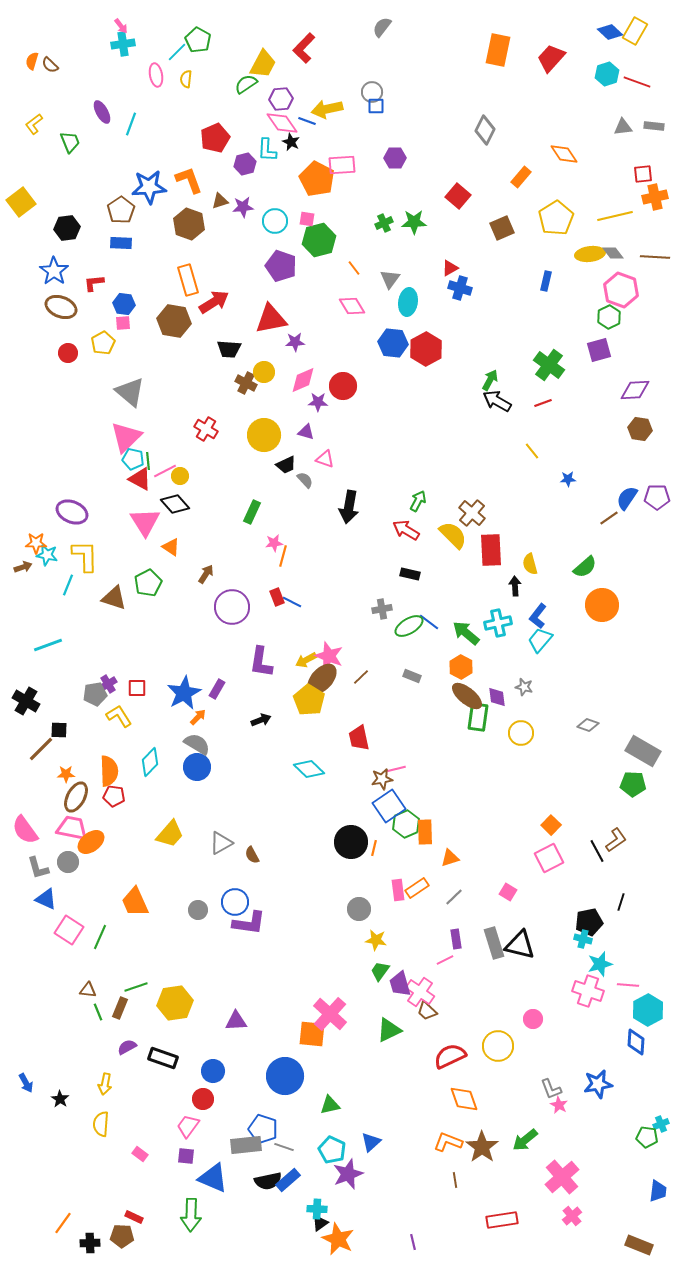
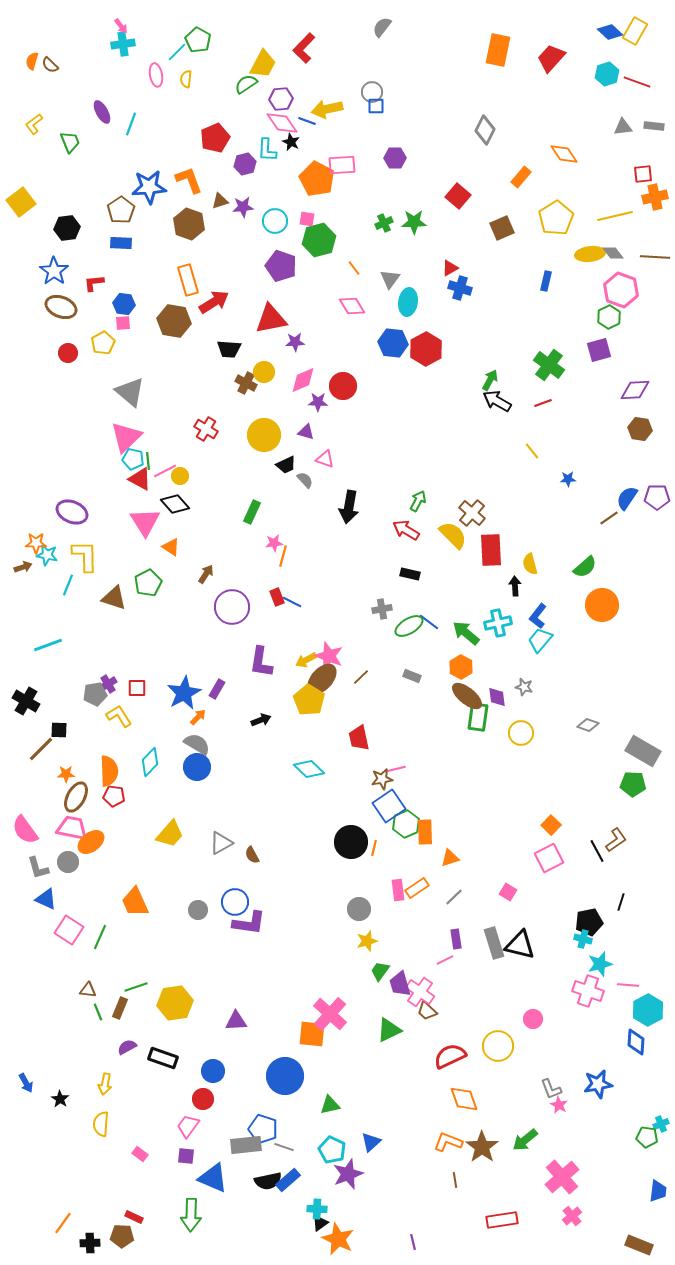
yellow star at (376, 940): moved 9 px left, 1 px down; rotated 25 degrees counterclockwise
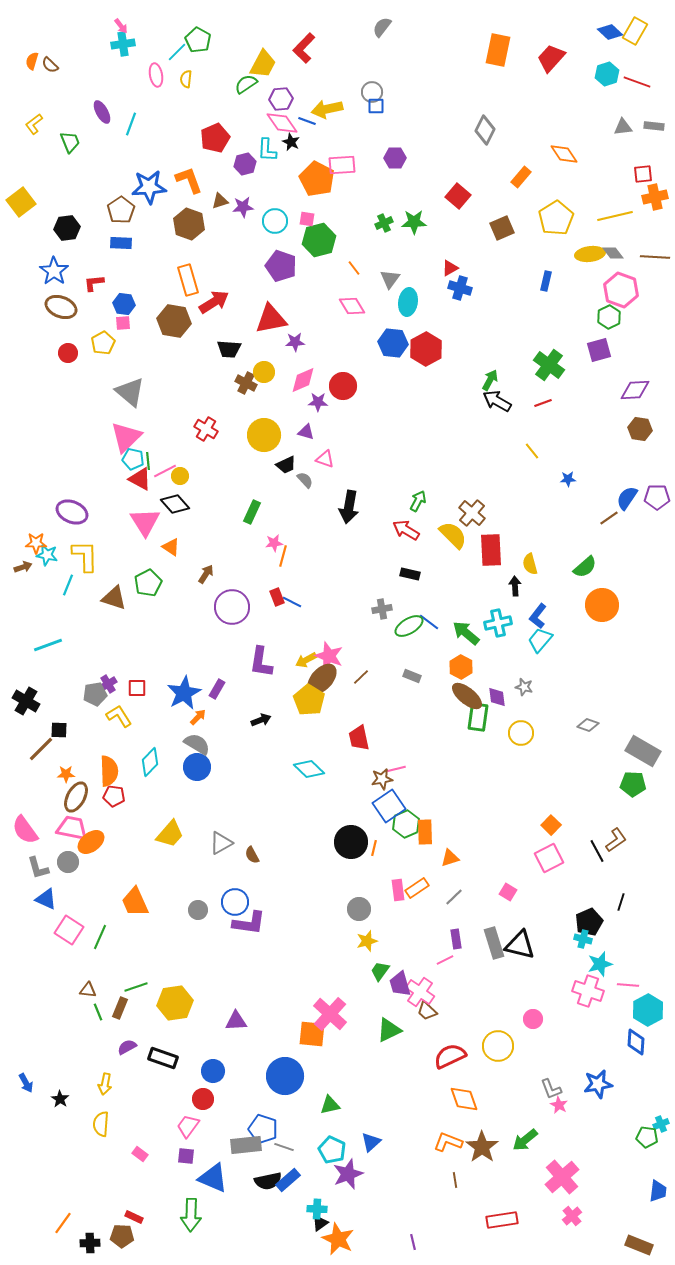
black pentagon at (589, 922): rotated 12 degrees counterclockwise
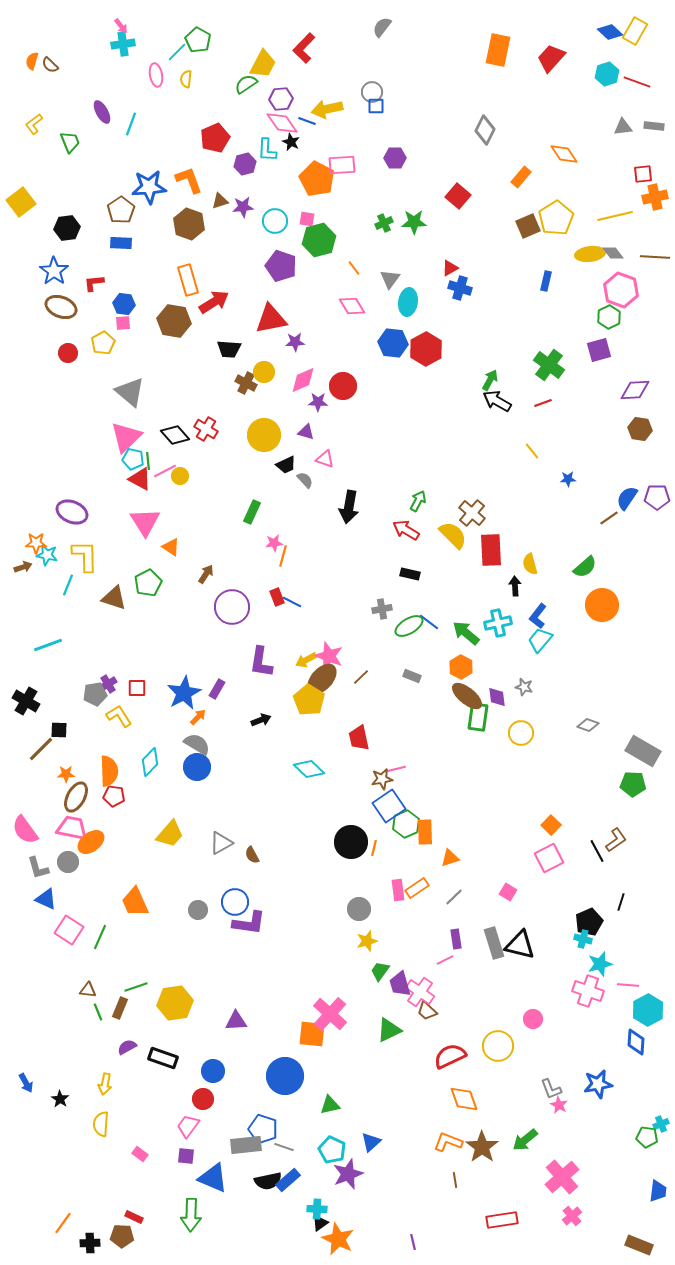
brown square at (502, 228): moved 26 px right, 2 px up
black diamond at (175, 504): moved 69 px up
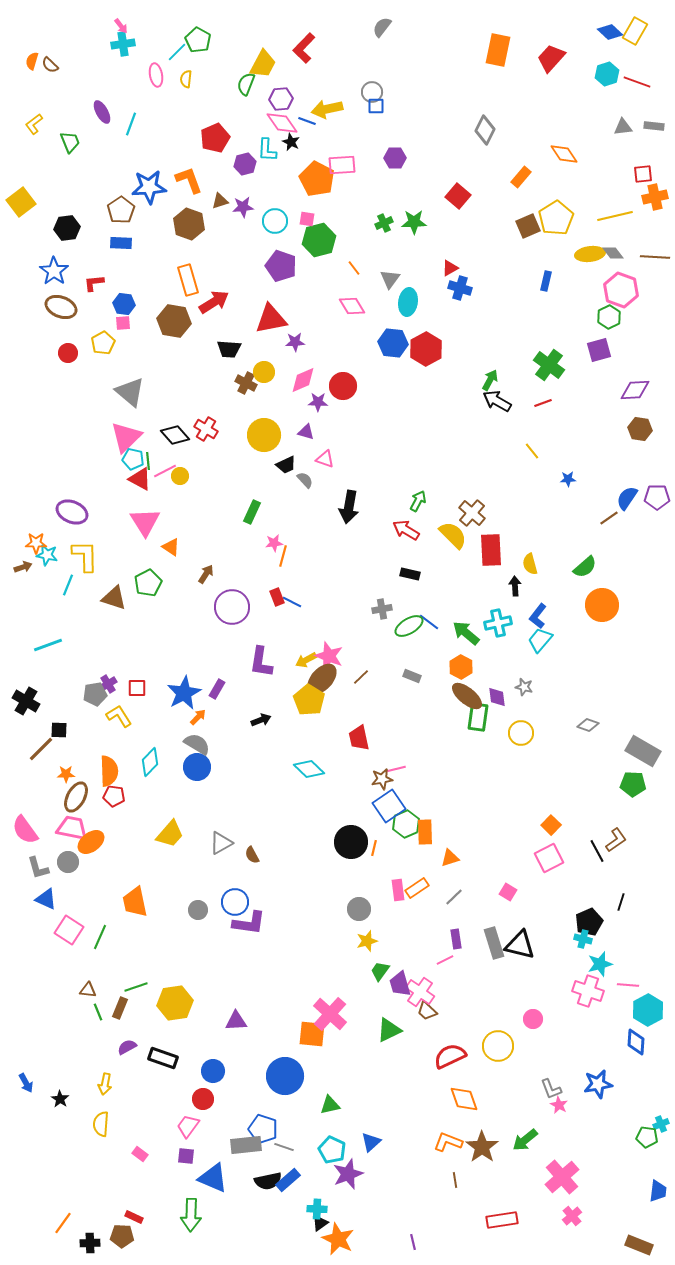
green semicircle at (246, 84): rotated 35 degrees counterclockwise
orange trapezoid at (135, 902): rotated 12 degrees clockwise
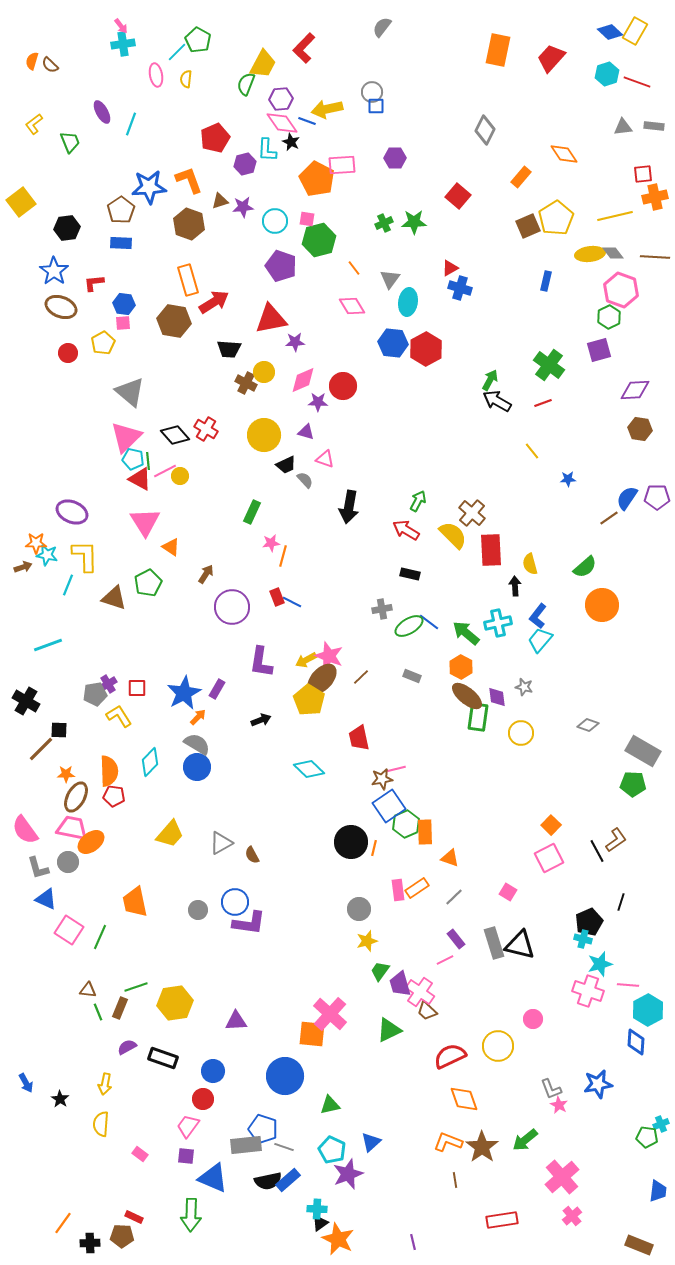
pink star at (274, 543): moved 3 px left
orange triangle at (450, 858): rotated 36 degrees clockwise
purple rectangle at (456, 939): rotated 30 degrees counterclockwise
